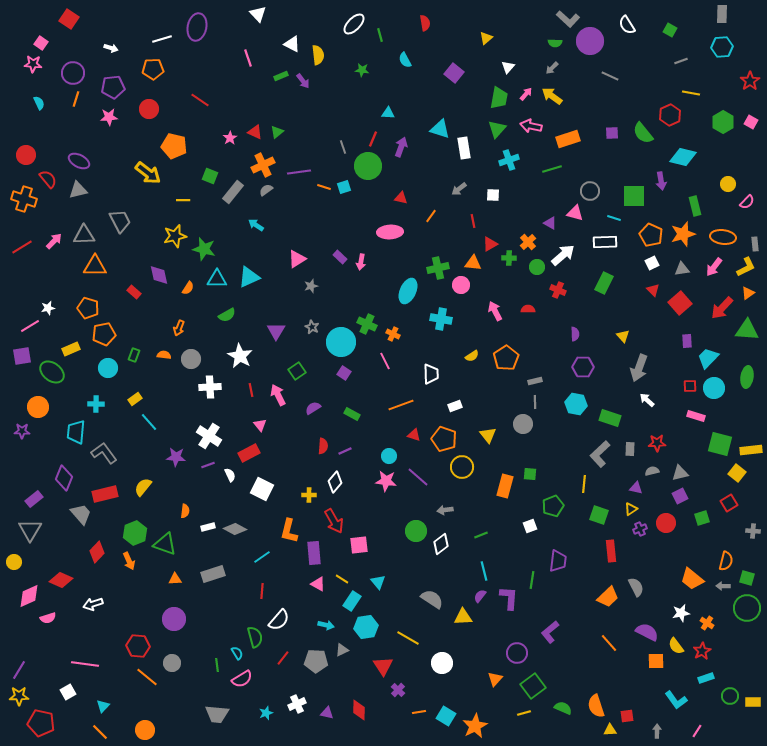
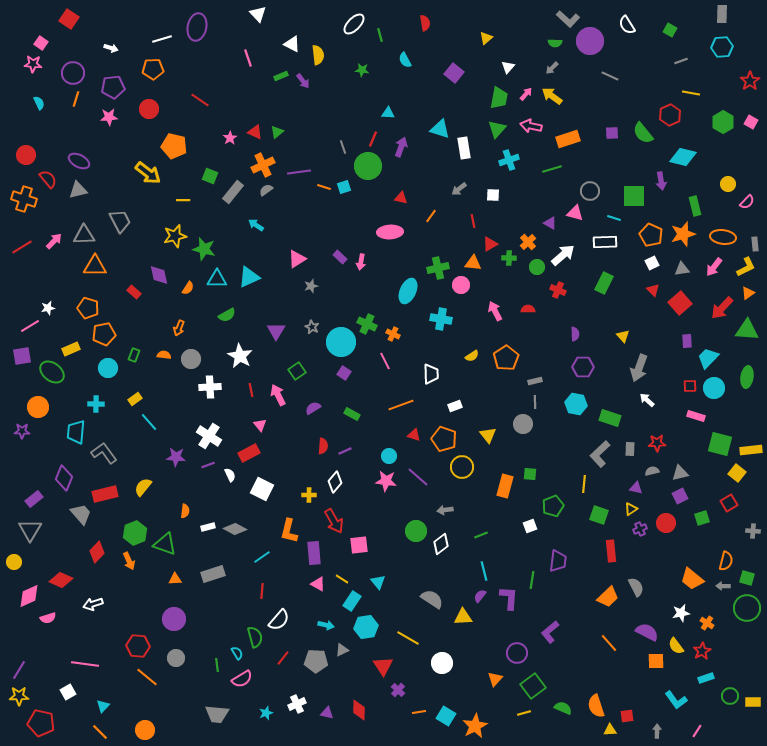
gray circle at (172, 663): moved 4 px right, 5 px up
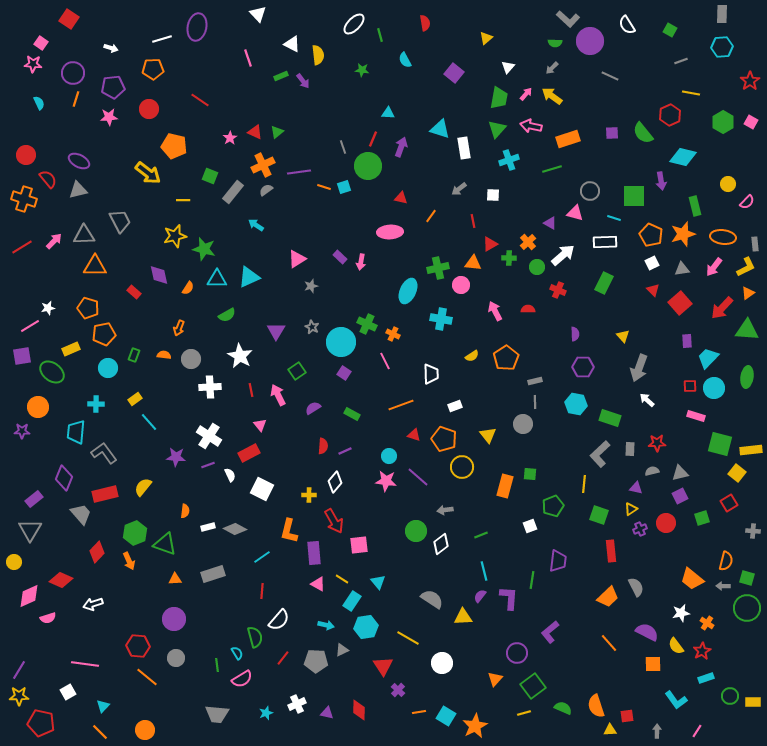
orange square at (656, 661): moved 3 px left, 3 px down
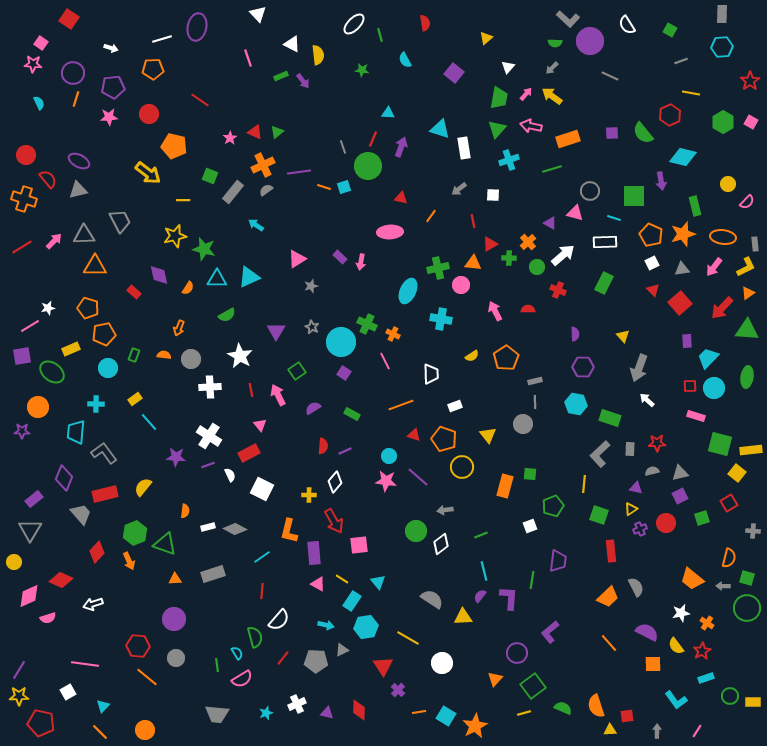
red circle at (149, 109): moved 5 px down
orange semicircle at (726, 561): moved 3 px right, 3 px up
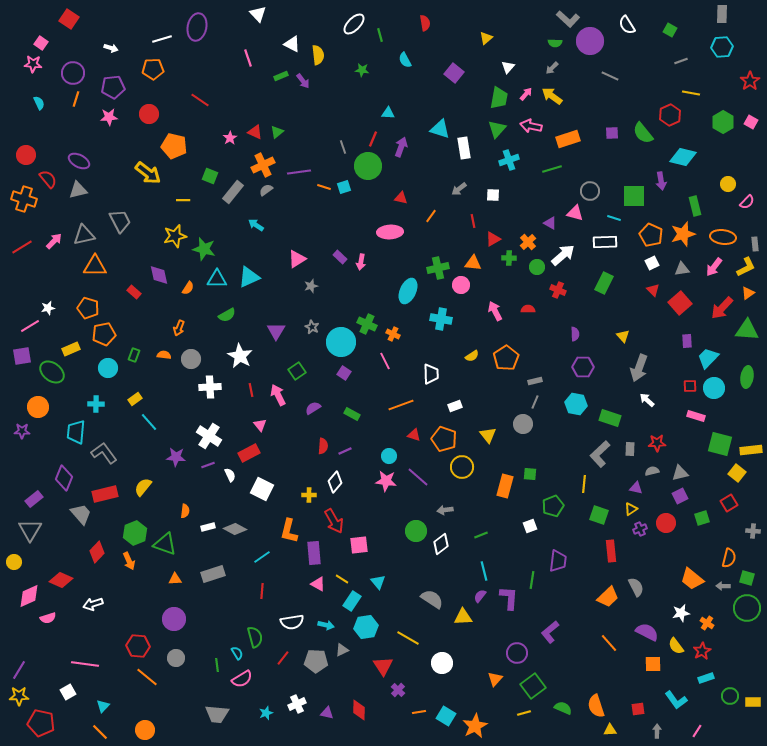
gray triangle at (84, 235): rotated 10 degrees counterclockwise
red triangle at (490, 244): moved 3 px right, 5 px up
gray line at (535, 402): rotated 24 degrees clockwise
white semicircle at (279, 620): moved 13 px right, 2 px down; rotated 40 degrees clockwise
red square at (627, 716): moved 11 px right, 7 px up
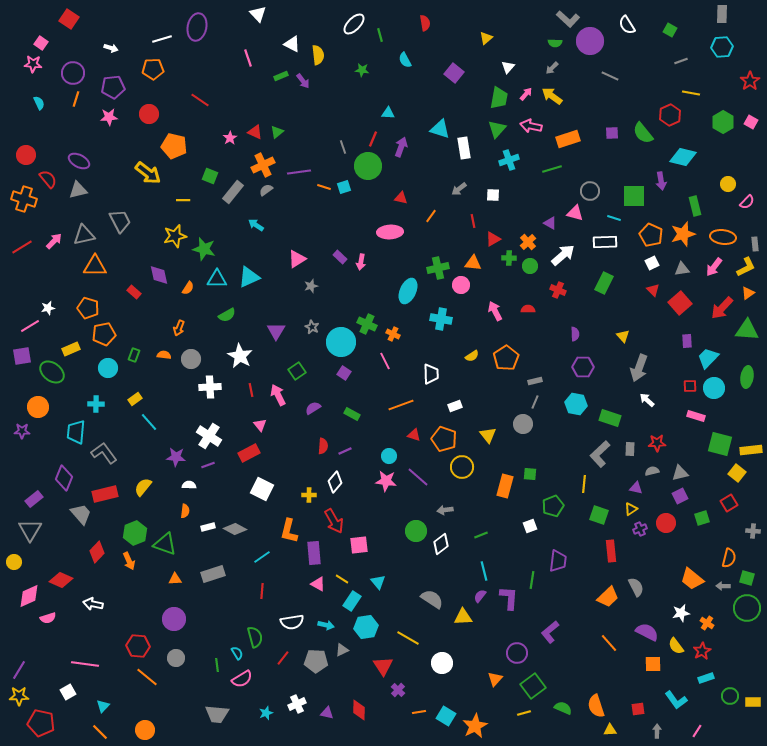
green circle at (537, 267): moved 7 px left, 1 px up
white semicircle at (230, 475): moved 41 px left, 10 px down; rotated 64 degrees counterclockwise
white arrow at (93, 604): rotated 30 degrees clockwise
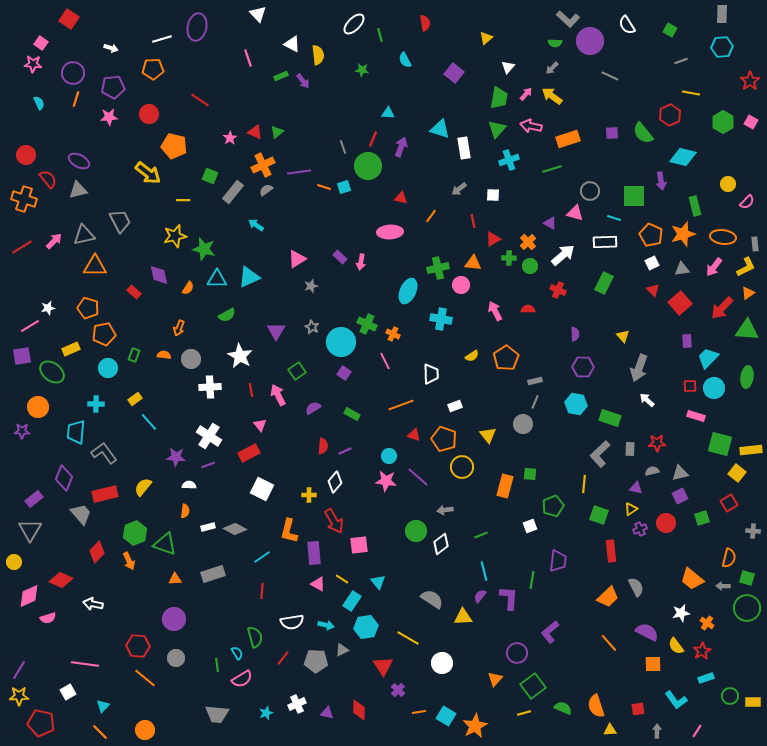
orange line at (147, 677): moved 2 px left, 1 px down
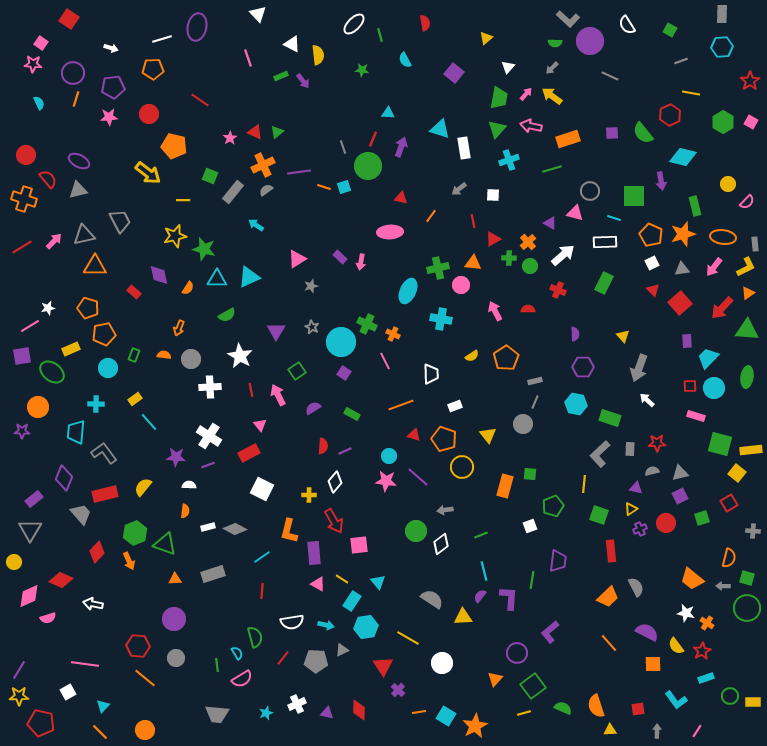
white star at (681, 613): moved 5 px right; rotated 24 degrees clockwise
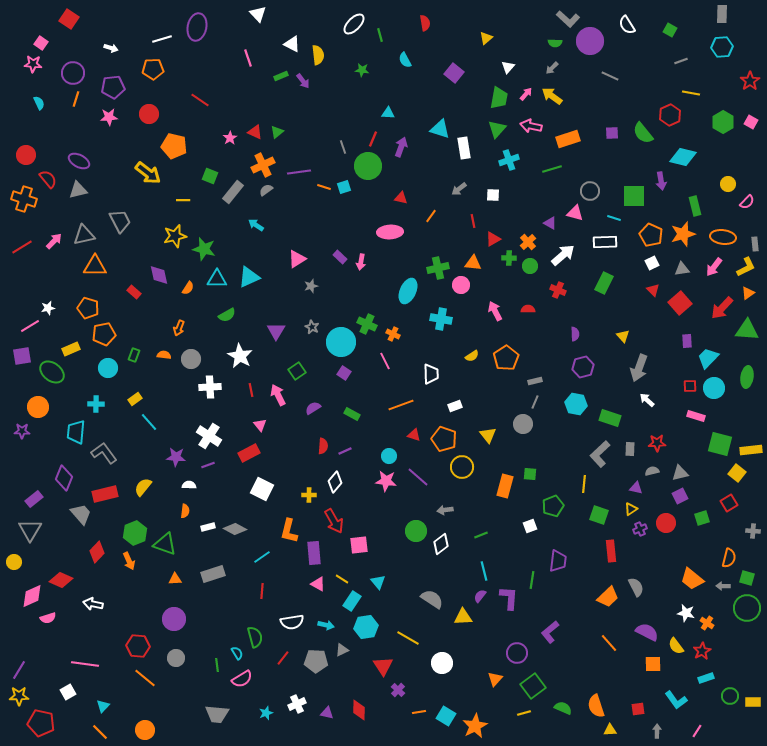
purple hexagon at (583, 367): rotated 15 degrees counterclockwise
pink diamond at (29, 596): moved 3 px right
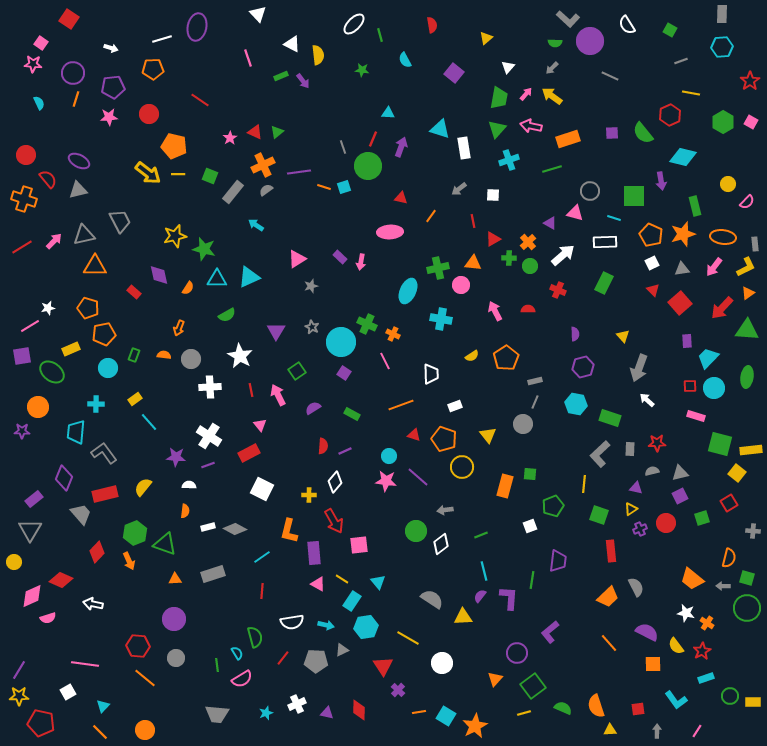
red semicircle at (425, 23): moved 7 px right, 2 px down
yellow line at (183, 200): moved 5 px left, 26 px up
